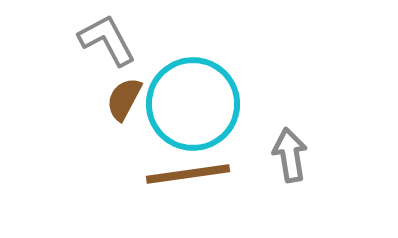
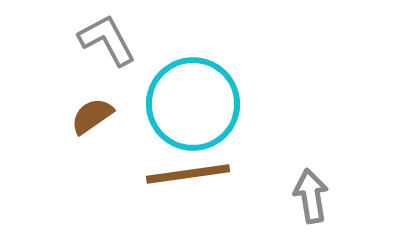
brown semicircle: moved 32 px left, 17 px down; rotated 27 degrees clockwise
gray arrow: moved 21 px right, 41 px down
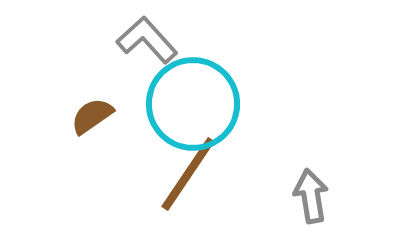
gray L-shape: moved 40 px right; rotated 14 degrees counterclockwise
brown line: rotated 48 degrees counterclockwise
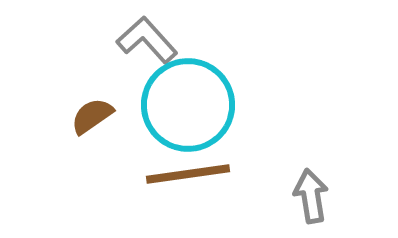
cyan circle: moved 5 px left, 1 px down
brown line: rotated 48 degrees clockwise
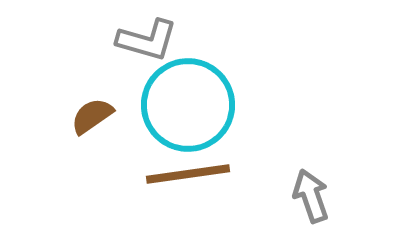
gray L-shape: rotated 148 degrees clockwise
gray arrow: rotated 10 degrees counterclockwise
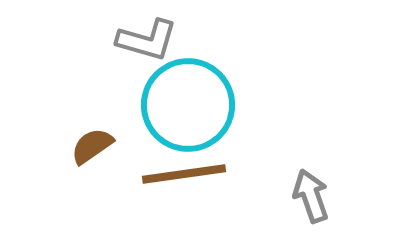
brown semicircle: moved 30 px down
brown line: moved 4 px left
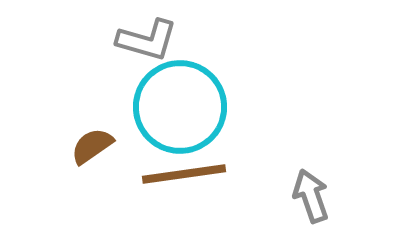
cyan circle: moved 8 px left, 2 px down
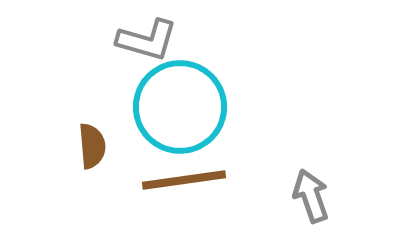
brown semicircle: rotated 120 degrees clockwise
brown line: moved 6 px down
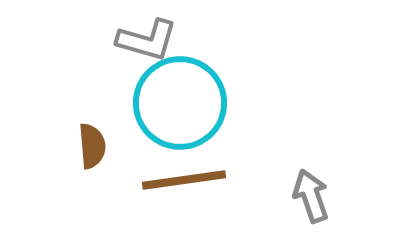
cyan circle: moved 4 px up
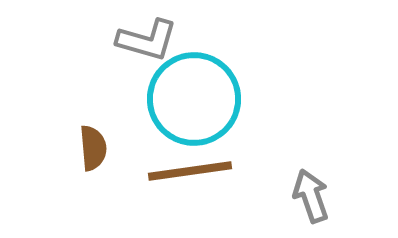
cyan circle: moved 14 px right, 4 px up
brown semicircle: moved 1 px right, 2 px down
brown line: moved 6 px right, 9 px up
